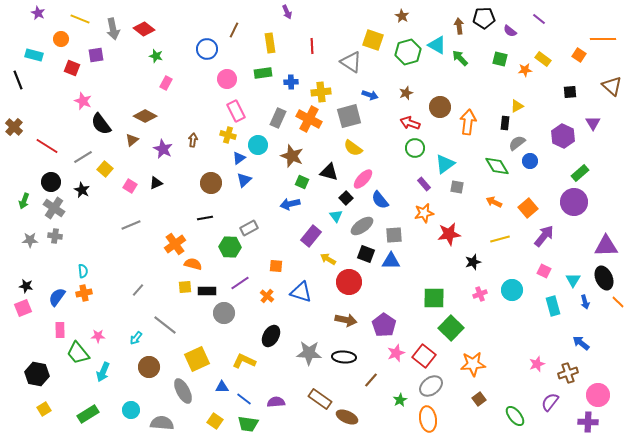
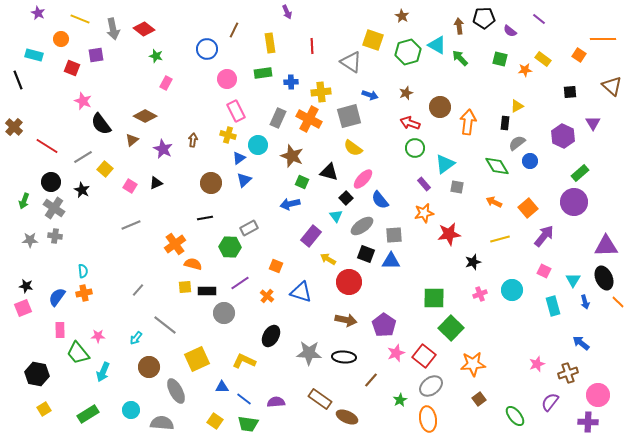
orange square at (276, 266): rotated 16 degrees clockwise
gray ellipse at (183, 391): moved 7 px left
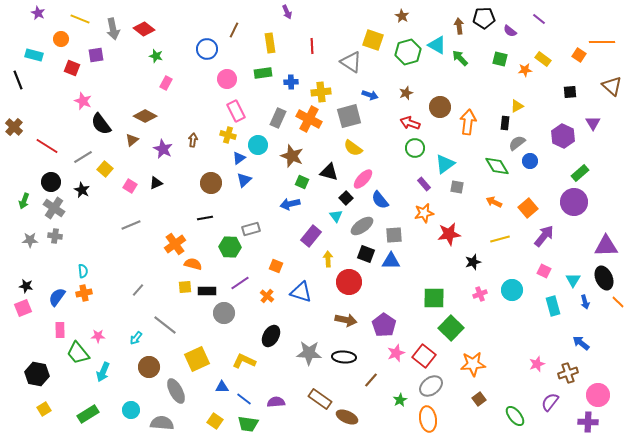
orange line at (603, 39): moved 1 px left, 3 px down
gray rectangle at (249, 228): moved 2 px right, 1 px down; rotated 12 degrees clockwise
yellow arrow at (328, 259): rotated 56 degrees clockwise
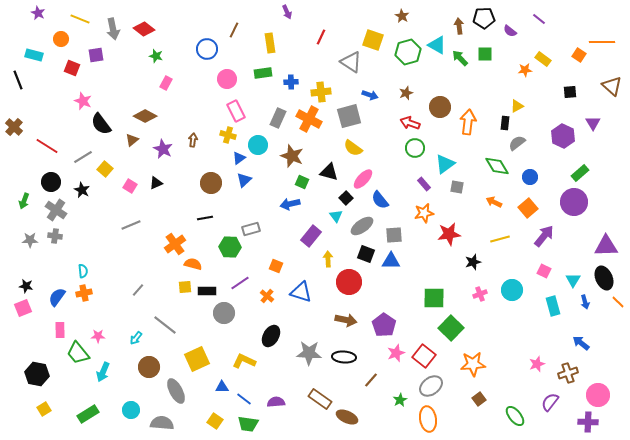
red line at (312, 46): moved 9 px right, 9 px up; rotated 28 degrees clockwise
green square at (500, 59): moved 15 px left, 5 px up; rotated 14 degrees counterclockwise
blue circle at (530, 161): moved 16 px down
gray cross at (54, 208): moved 2 px right, 2 px down
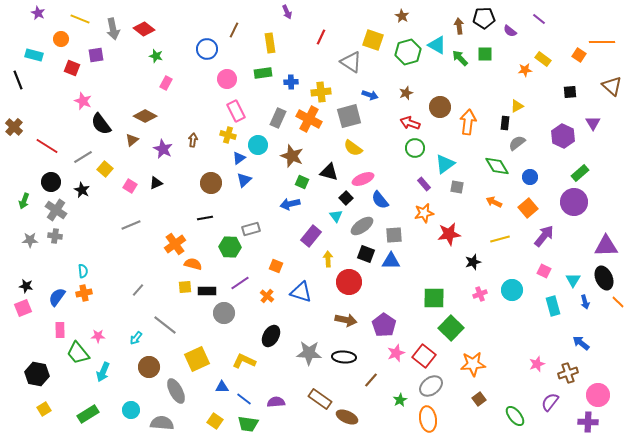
pink ellipse at (363, 179): rotated 25 degrees clockwise
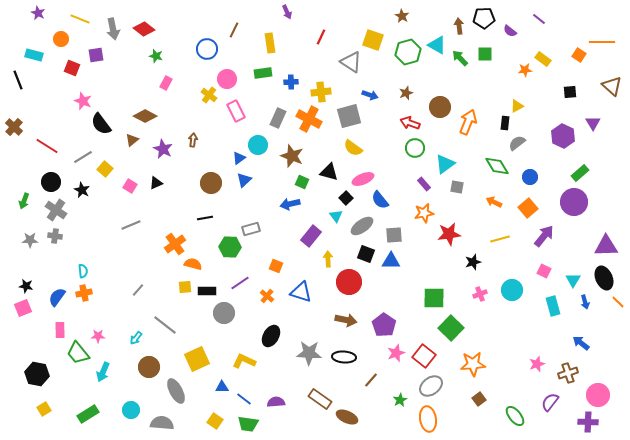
orange arrow at (468, 122): rotated 15 degrees clockwise
yellow cross at (228, 135): moved 19 px left, 40 px up; rotated 21 degrees clockwise
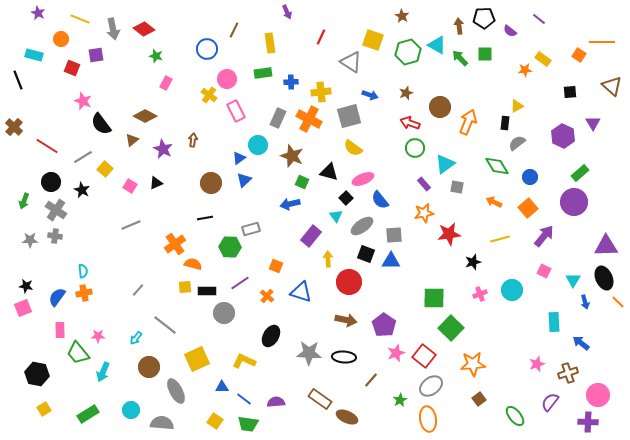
cyan rectangle at (553, 306): moved 1 px right, 16 px down; rotated 12 degrees clockwise
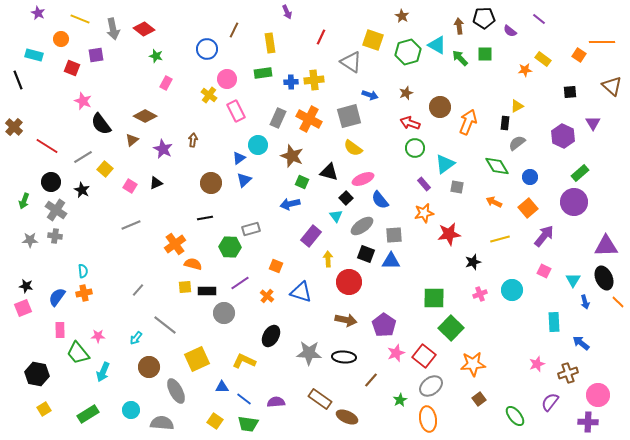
yellow cross at (321, 92): moved 7 px left, 12 px up
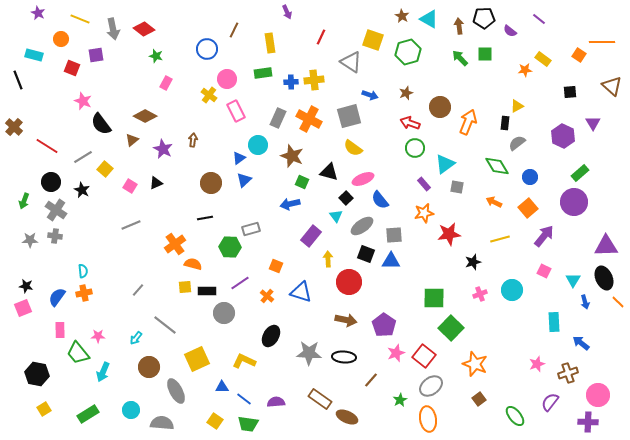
cyan triangle at (437, 45): moved 8 px left, 26 px up
orange star at (473, 364): moved 2 px right; rotated 25 degrees clockwise
